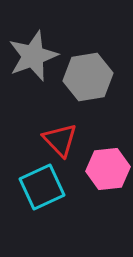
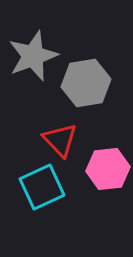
gray hexagon: moved 2 px left, 6 px down
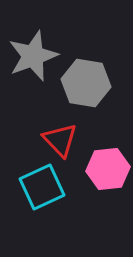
gray hexagon: rotated 18 degrees clockwise
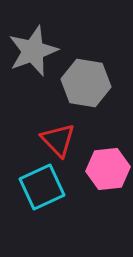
gray star: moved 5 px up
red triangle: moved 2 px left
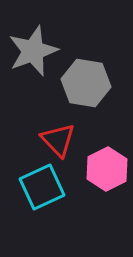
pink hexagon: moved 1 px left; rotated 21 degrees counterclockwise
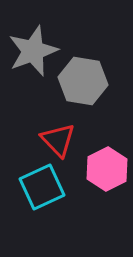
gray hexagon: moved 3 px left, 2 px up
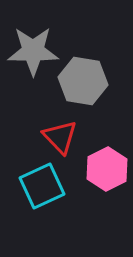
gray star: rotated 21 degrees clockwise
red triangle: moved 2 px right, 3 px up
cyan square: moved 1 px up
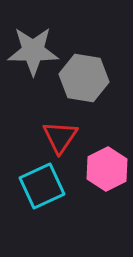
gray hexagon: moved 1 px right, 3 px up
red triangle: rotated 18 degrees clockwise
